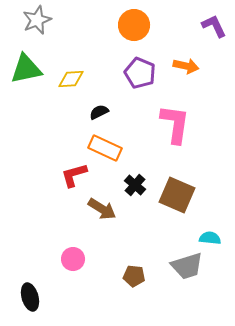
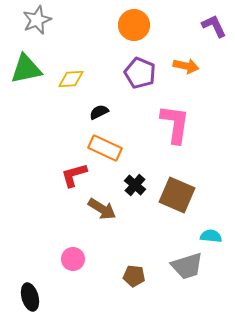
cyan semicircle: moved 1 px right, 2 px up
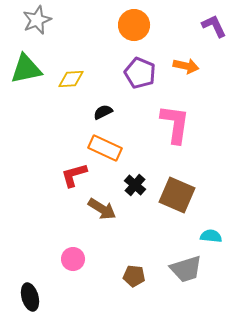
black semicircle: moved 4 px right
gray trapezoid: moved 1 px left, 3 px down
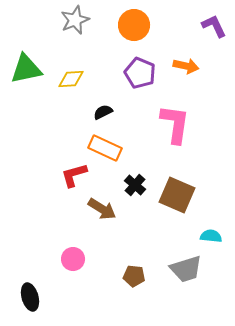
gray star: moved 38 px right
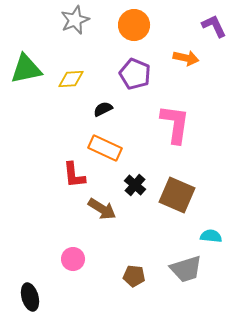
orange arrow: moved 8 px up
purple pentagon: moved 5 px left, 1 px down
black semicircle: moved 3 px up
red L-shape: rotated 80 degrees counterclockwise
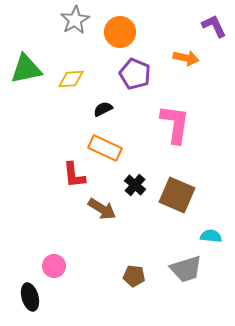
gray star: rotated 8 degrees counterclockwise
orange circle: moved 14 px left, 7 px down
pink circle: moved 19 px left, 7 px down
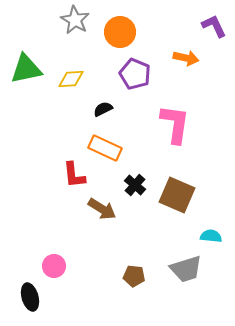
gray star: rotated 12 degrees counterclockwise
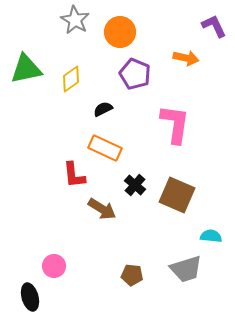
yellow diamond: rotated 32 degrees counterclockwise
brown pentagon: moved 2 px left, 1 px up
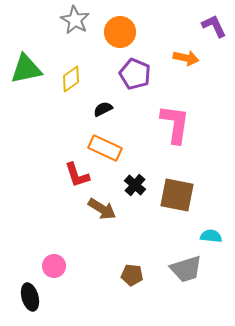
red L-shape: moved 3 px right; rotated 12 degrees counterclockwise
brown square: rotated 12 degrees counterclockwise
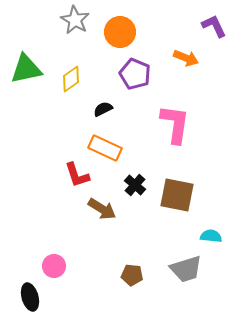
orange arrow: rotated 10 degrees clockwise
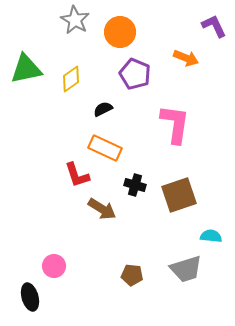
black cross: rotated 25 degrees counterclockwise
brown square: moved 2 px right; rotated 30 degrees counterclockwise
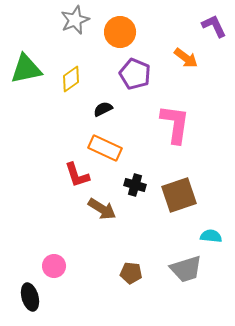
gray star: rotated 20 degrees clockwise
orange arrow: rotated 15 degrees clockwise
brown pentagon: moved 1 px left, 2 px up
